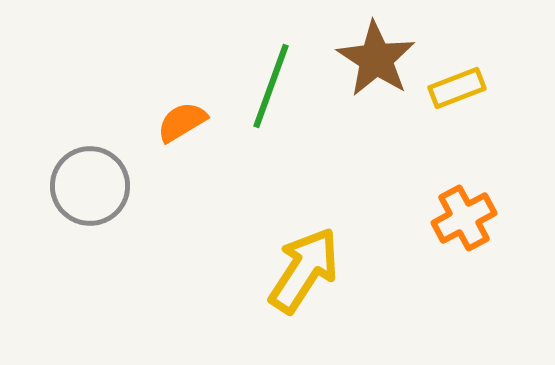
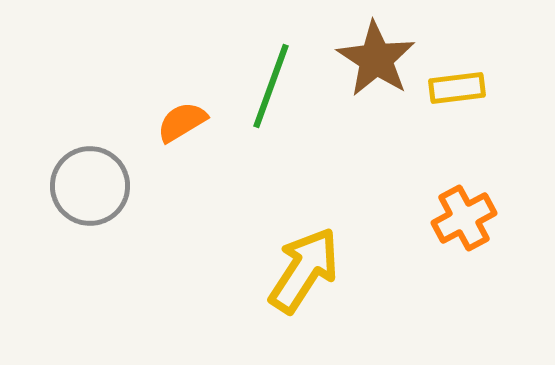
yellow rectangle: rotated 14 degrees clockwise
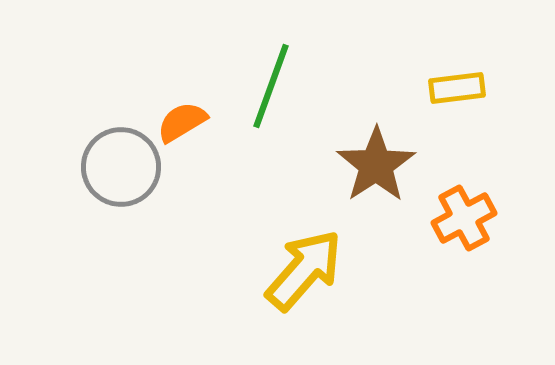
brown star: moved 106 px down; rotated 6 degrees clockwise
gray circle: moved 31 px right, 19 px up
yellow arrow: rotated 8 degrees clockwise
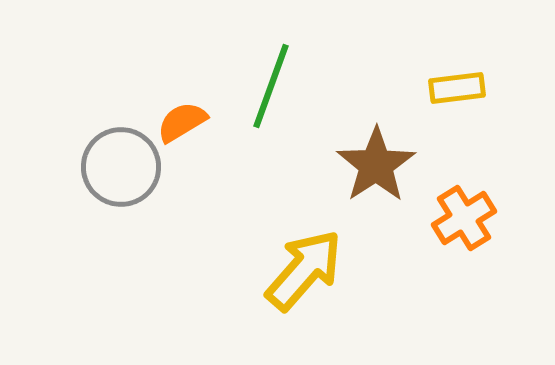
orange cross: rotated 4 degrees counterclockwise
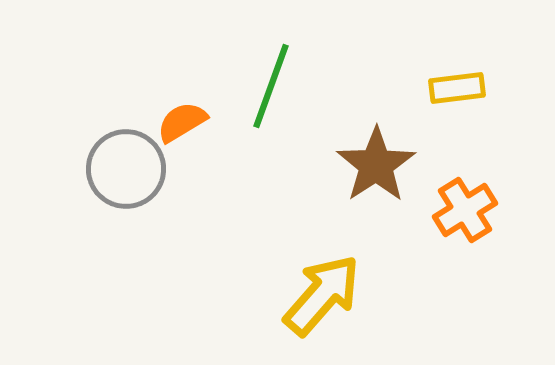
gray circle: moved 5 px right, 2 px down
orange cross: moved 1 px right, 8 px up
yellow arrow: moved 18 px right, 25 px down
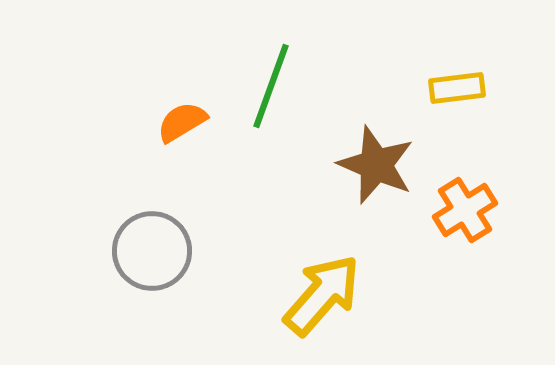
brown star: rotated 16 degrees counterclockwise
gray circle: moved 26 px right, 82 px down
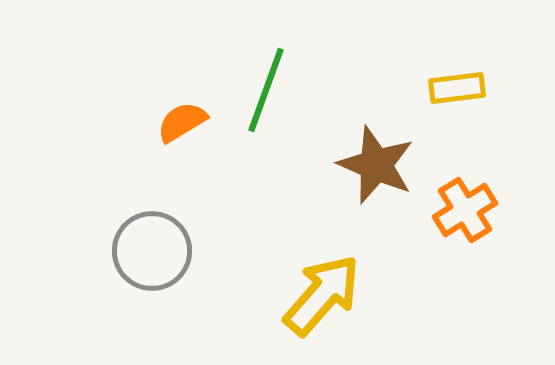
green line: moved 5 px left, 4 px down
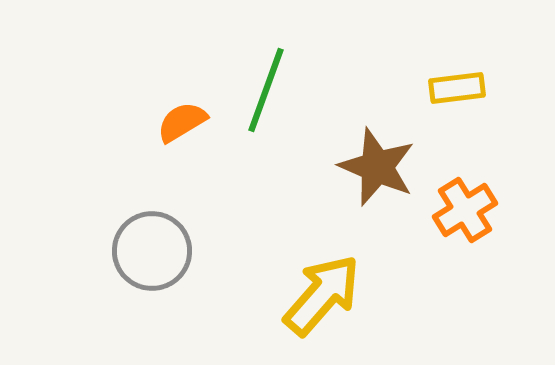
brown star: moved 1 px right, 2 px down
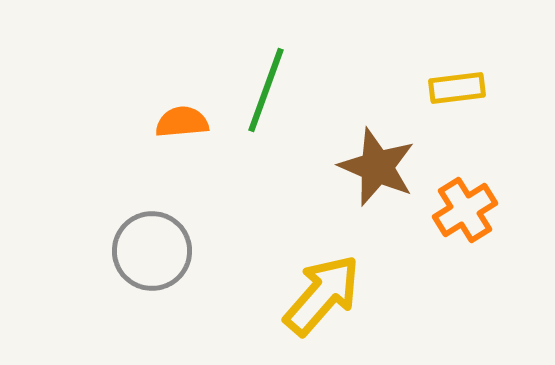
orange semicircle: rotated 26 degrees clockwise
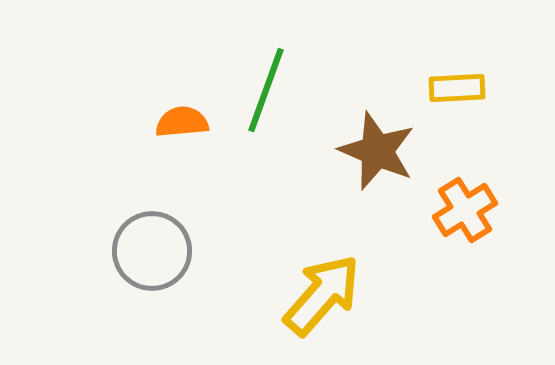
yellow rectangle: rotated 4 degrees clockwise
brown star: moved 16 px up
